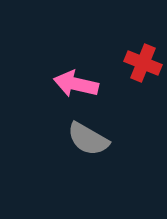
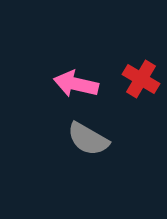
red cross: moved 2 px left, 16 px down; rotated 9 degrees clockwise
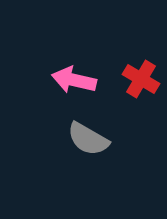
pink arrow: moved 2 px left, 4 px up
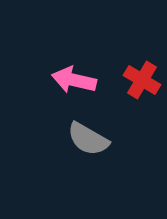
red cross: moved 1 px right, 1 px down
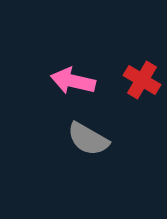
pink arrow: moved 1 px left, 1 px down
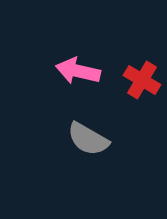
pink arrow: moved 5 px right, 10 px up
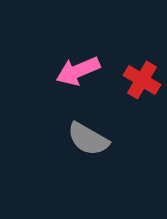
pink arrow: rotated 36 degrees counterclockwise
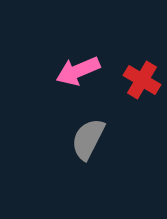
gray semicircle: rotated 87 degrees clockwise
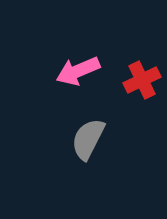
red cross: rotated 33 degrees clockwise
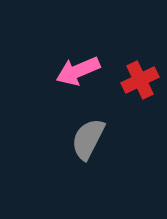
red cross: moved 2 px left
